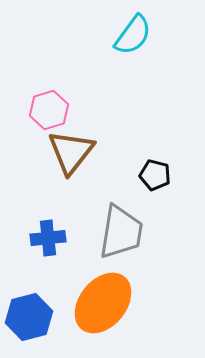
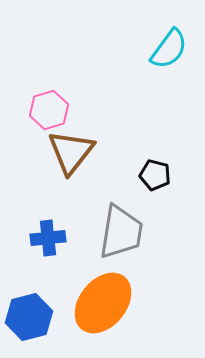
cyan semicircle: moved 36 px right, 14 px down
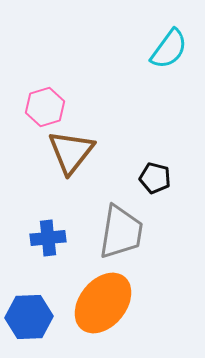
pink hexagon: moved 4 px left, 3 px up
black pentagon: moved 3 px down
blue hexagon: rotated 12 degrees clockwise
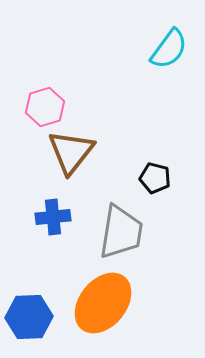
blue cross: moved 5 px right, 21 px up
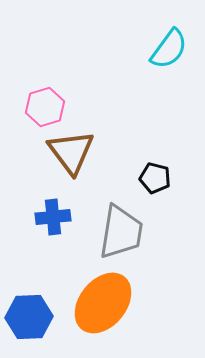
brown triangle: rotated 15 degrees counterclockwise
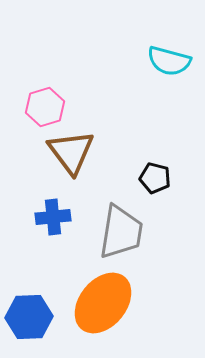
cyan semicircle: moved 12 px down; rotated 69 degrees clockwise
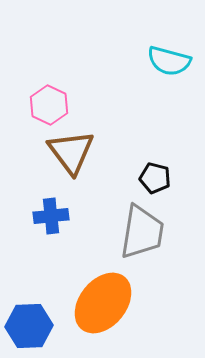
pink hexagon: moved 4 px right, 2 px up; rotated 18 degrees counterclockwise
blue cross: moved 2 px left, 1 px up
gray trapezoid: moved 21 px right
blue hexagon: moved 9 px down
